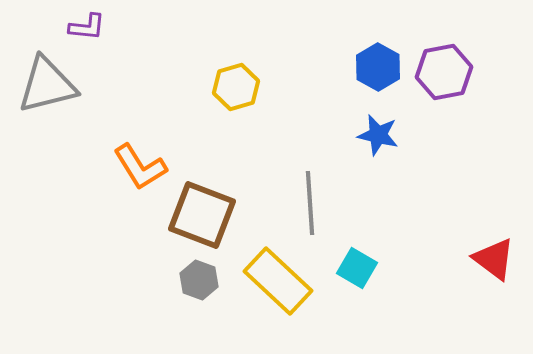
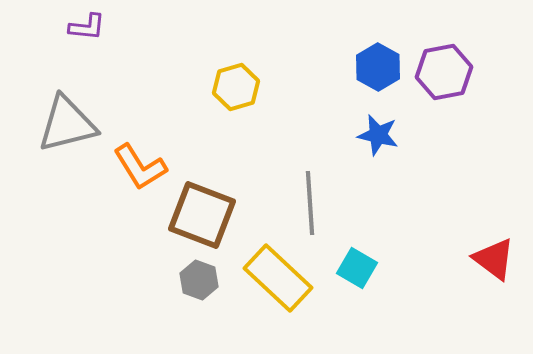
gray triangle: moved 20 px right, 39 px down
yellow rectangle: moved 3 px up
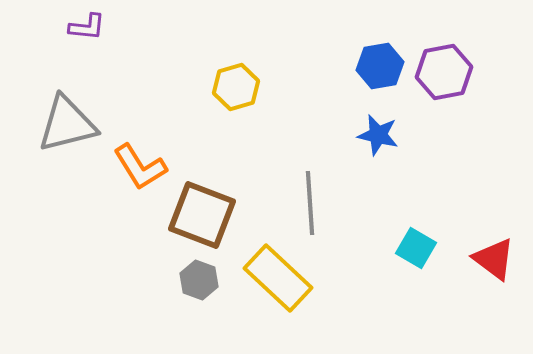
blue hexagon: moved 2 px right, 1 px up; rotated 21 degrees clockwise
cyan square: moved 59 px right, 20 px up
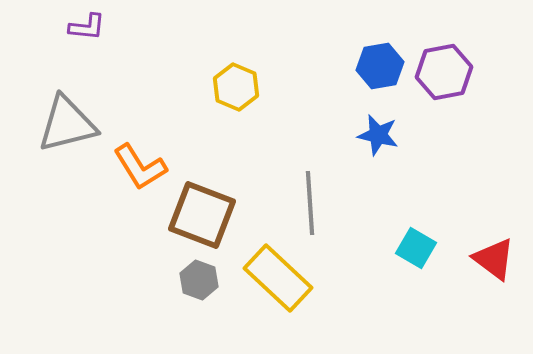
yellow hexagon: rotated 21 degrees counterclockwise
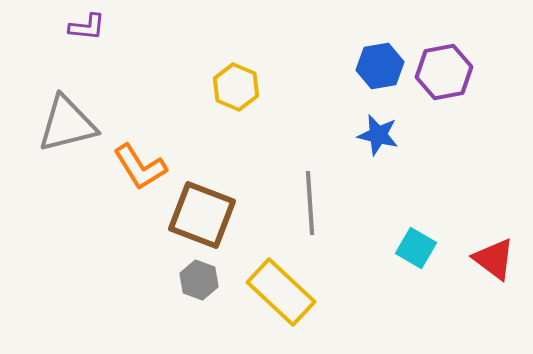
yellow rectangle: moved 3 px right, 14 px down
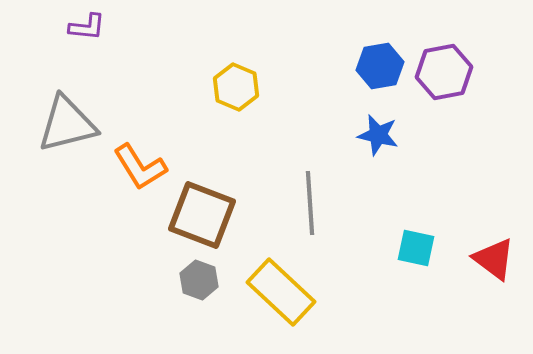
cyan square: rotated 18 degrees counterclockwise
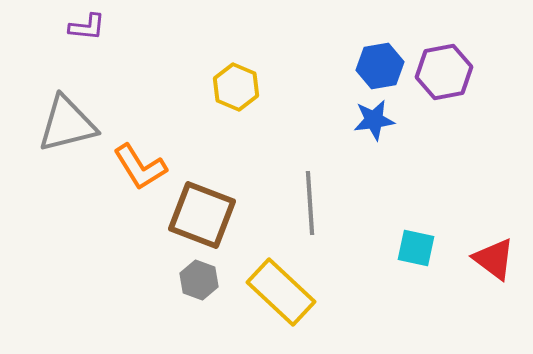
blue star: moved 4 px left, 15 px up; rotated 21 degrees counterclockwise
